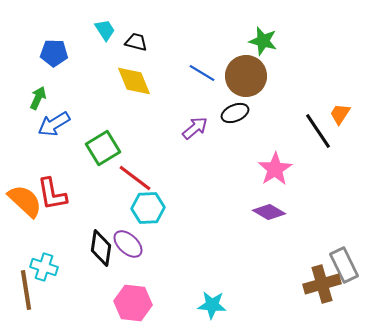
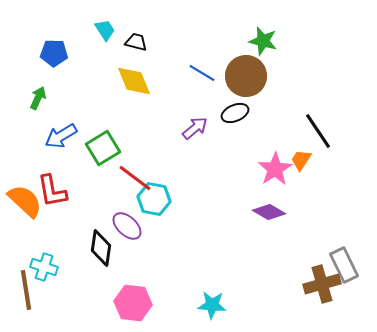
orange trapezoid: moved 39 px left, 46 px down
blue arrow: moved 7 px right, 12 px down
red L-shape: moved 3 px up
cyan hexagon: moved 6 px right, 9 px up; rotated 12 degrees clockwise
purple ellipse: moved 1 px left, 18 px up
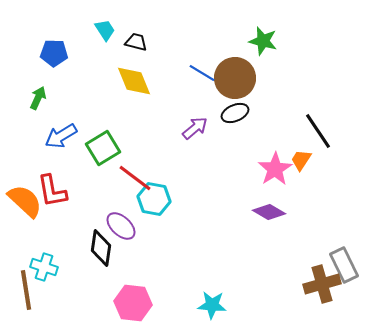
brown circle: moved 11 px left, 2 px down
purple ellipse: moved 6 px left
